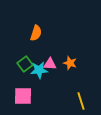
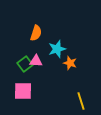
pink triangle: moved 14 px left, 3 px up
cyan star: moved 18 px right, 21 px up; rotated 12 degrees counterclockwise
pink square: moved 5 px up
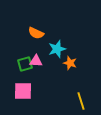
orange semicircle: rotated 98 degrees clockwise
green square: rotated 21 degrees clockwise
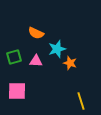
green square: moved 11 px left, 7 px up
pink square: moved 6 px left
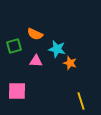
orange semicircle: moved 1 px left, 1 px down
cyan star: rotated 30 degrees clockwise
green square: moved 11 px up
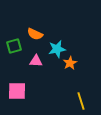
cyan star: rotated 24 degrees counterclockwise
orange star: rotated 24 degrees clockwise
